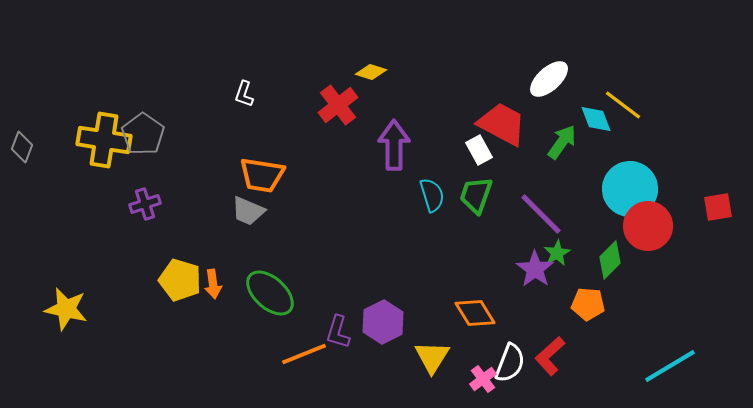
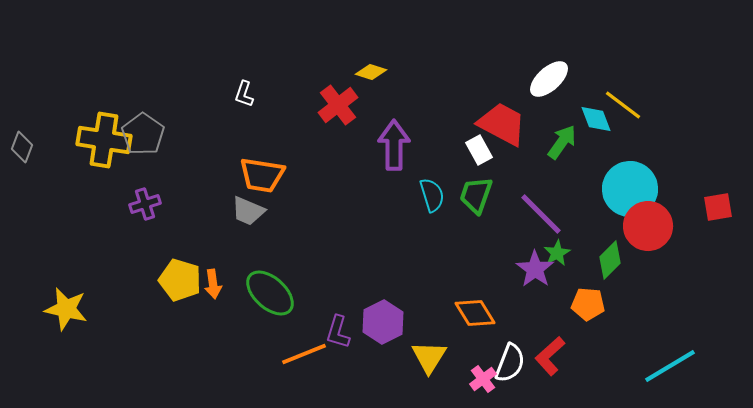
yellow triangle: moved 3 px left
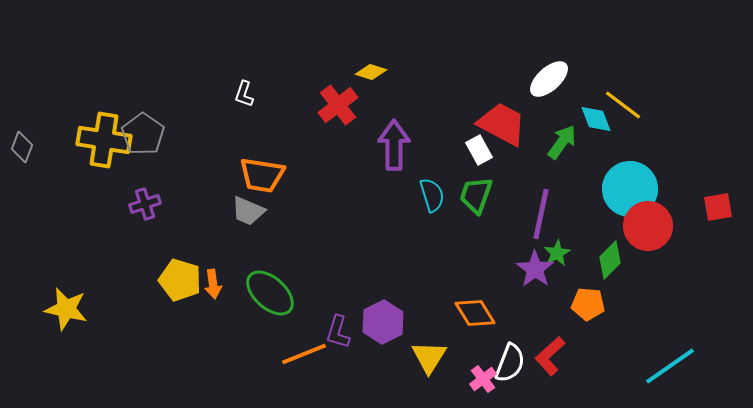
purple line: rotated 57 degrees clockwise
cyan line: rotated 4 degrees counterclockwise
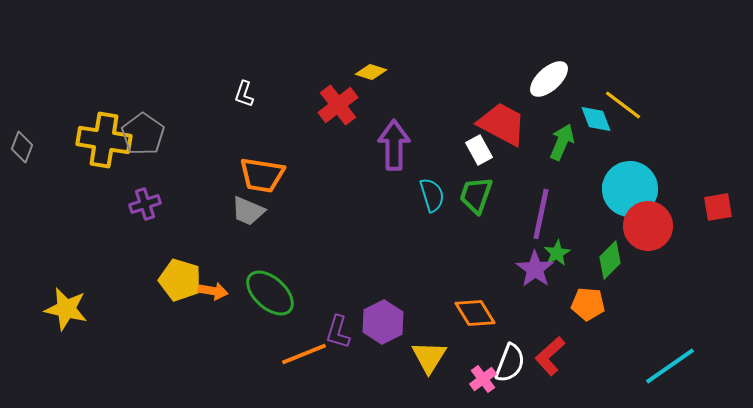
green arrow: rotated 12 degrees counterclockwise
orange arrow: moved 7 px down; rotated 72 degrees counterclockwise
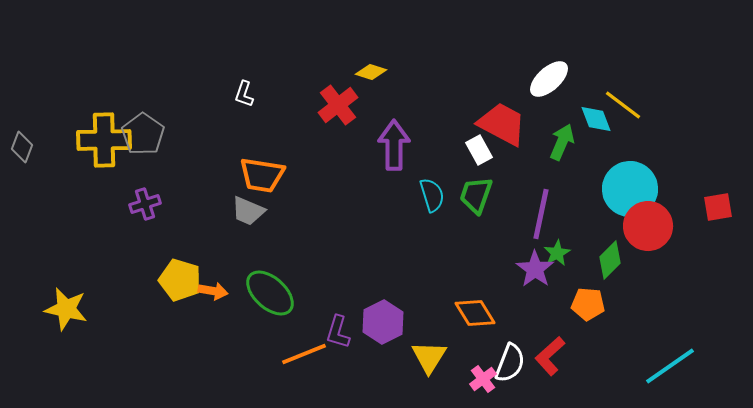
yellow cross: rotated 10 degrees counterclockwise
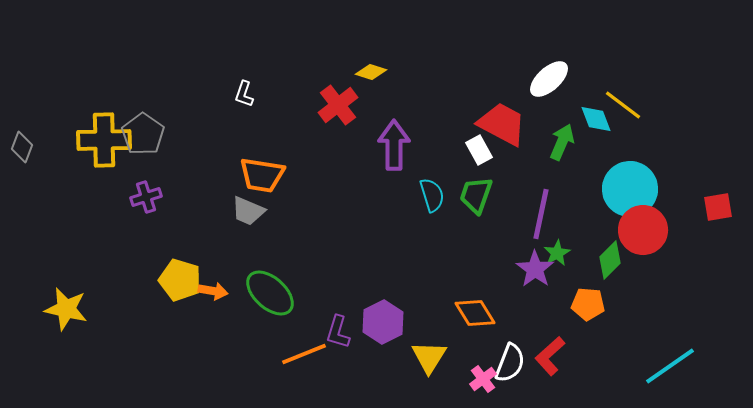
purple cross: moved 1 px right, 7 px up
red circle: moved 5 px left, 4 px down
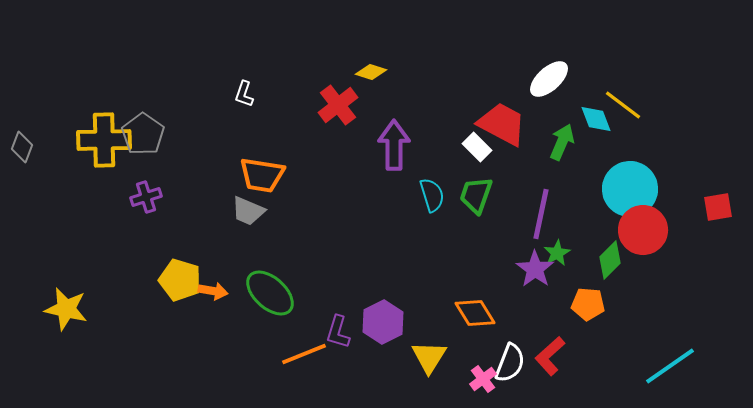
white rectangle: moved 2 px left, 3 px up; rotated 16 degrees counterclockwise
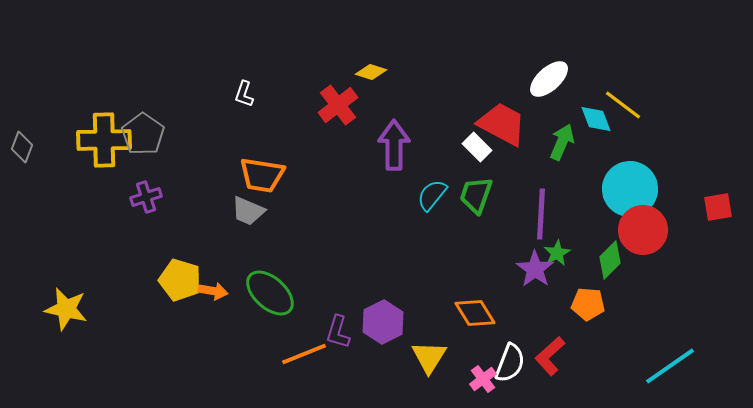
cyan semicircle: rotated 124 degrees counterclockwise
purple line: rotated 9 degrees counterclockwise
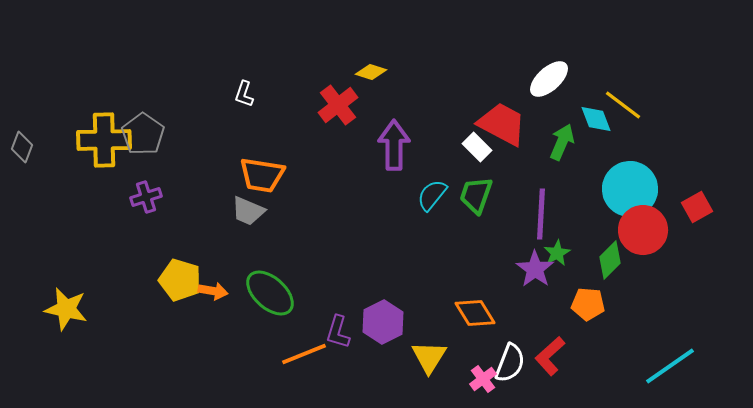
red square: moved 21 px left; rotated 20 degrees counterclockwise
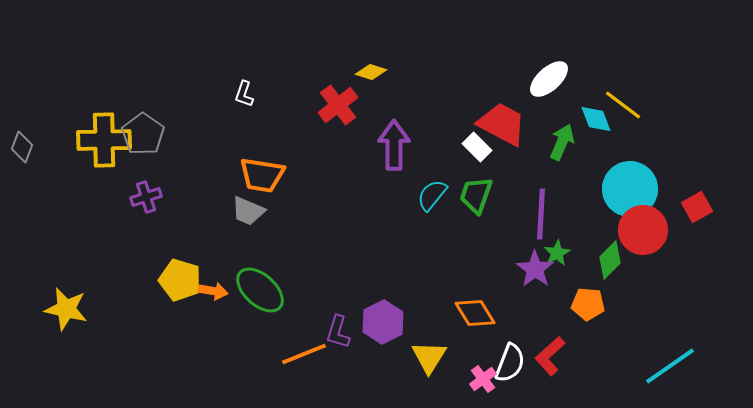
green ellipse: moved 10 px left, 3 px up
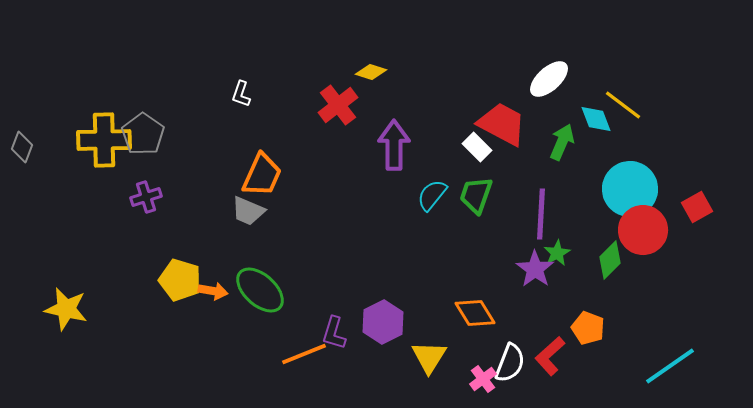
white L-shape: moved 3 px left
orange trapezoid: rotated 75 degrees counterclockwise
orange pentagon: moved 24 px down; rotated 16 degrees clockwise
purple L-shape: moved 4 px left, 1 px down
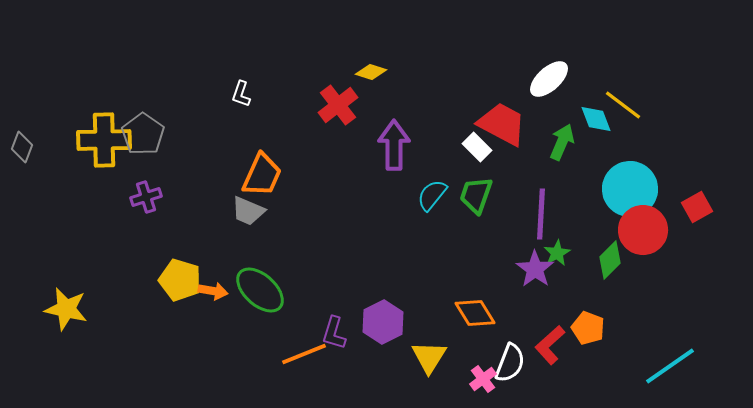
red L-shape: moved 11 px up
